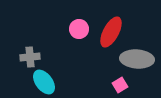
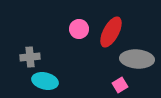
cyan ellipse: moved 1 px right, 1 px up; rotated 40 degrees counterclockwise
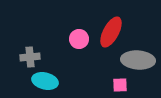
pink circle: moved 10 px down
gray ellipse: moved 1 px right, 1 px down
pink square: rotated 28 degrees clockwise
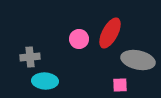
red ellipse: moved 1 px left, 1 px down
gray ellipse: rotated 8 degrees clockwise
cyan ellipse: rotated 10 degrees counterclockwise
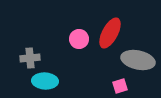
gray cross: moved 1 px down
pink square: moved 1 px down; rotated 14 degrees counterclockwise
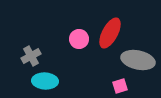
gray cross: moved 1 px right, 2 px up; rotated 24 degrees counterclockwise
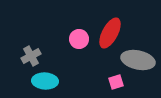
pink square: moved 4 px left, 4 px up
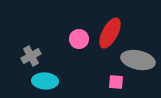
pink square: rotated 21 degrees clockwise
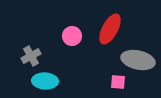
red ellipse: moved 4 px up
pink circle: moved 7 px left, 3 px up
pink square: moved 2 px right
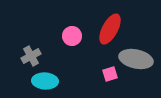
gray ellipse: moved 2 px left, 1 px up
pink square: moved 8 px left, 8 px up; rotated 21 degrees counterclockwise
